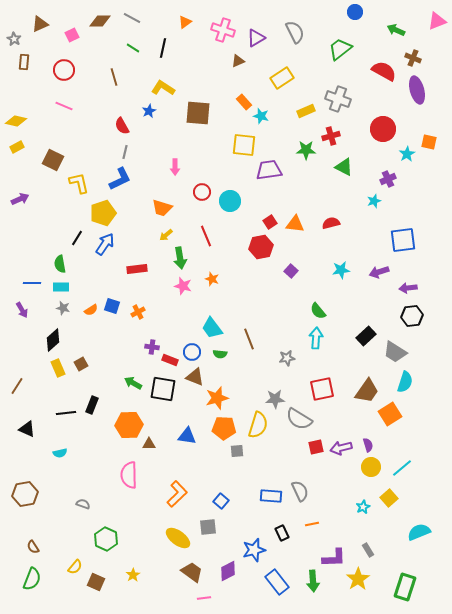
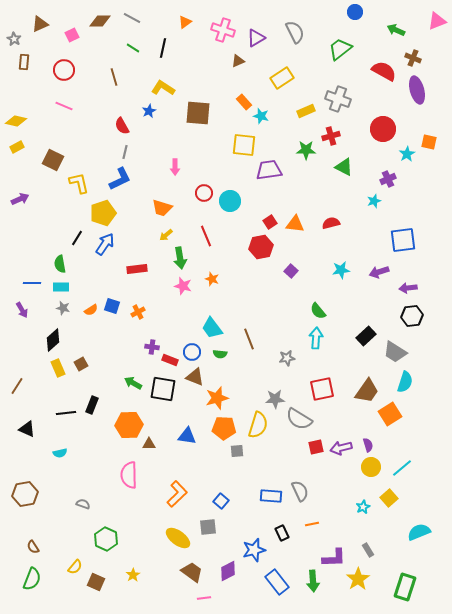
red circle at (202, 192): moved 2 px right, 1 px down
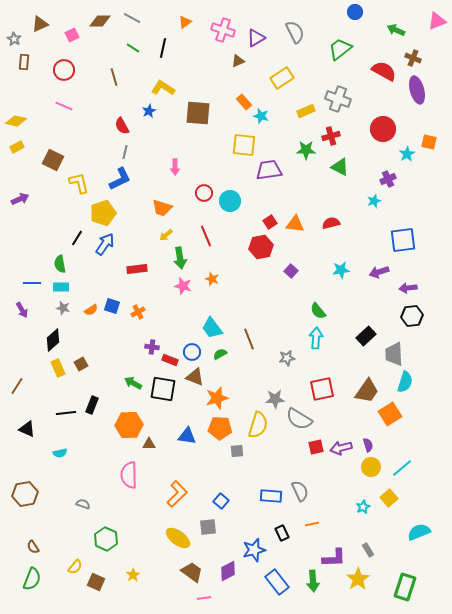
green triangle at (344, 167): moved 4 px left
gray trapezoid at (395, 352): moved 1 px left, 2 px down; rotated 55 degrees clockwise
green semicircle at (220, 354): rotated 144 degrees clockwise
orange pentagon at (224, 428): moved 4 px left
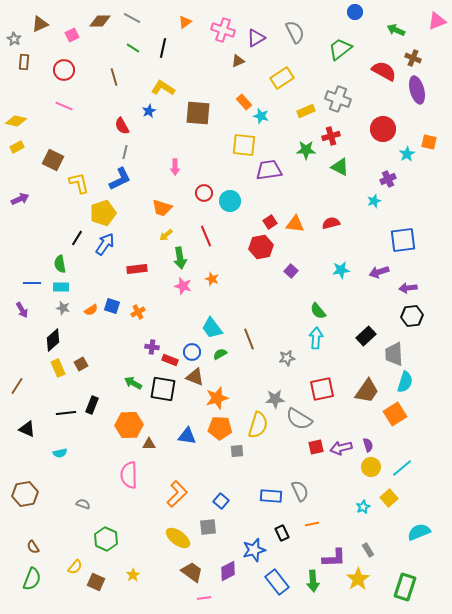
orange square at (390, 414): moved 5 px right
